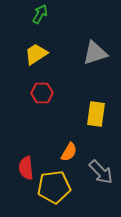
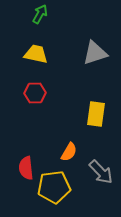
yellow trapezoid: rotated 45 degrees clockwise
red hexagon: moved 7 px left
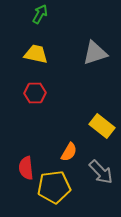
yellow rectangle: moved 6 px right, 12 px down; rotated 60 degrees counterclockwise
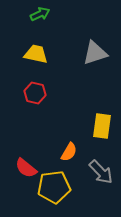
green arrow: rotated 36 degrees clockwise
red hexagon: rotated 15 degrees clockwise
yellow rectangle: rotated 60 degrees clockwise
red semicircle: rotated 45 degrees counterclockwise
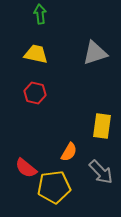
green arrow: rotated 72 degrees counterclockwise
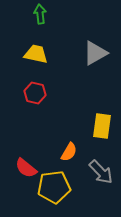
gray triangle: rotated 12 degrees counterclockwise
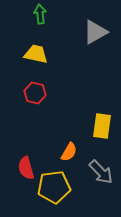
gray triangle: moved 21 px up
red semicircle: rotated 35 degrees clockwise
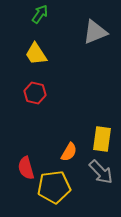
green arrow: rotated 42 degrees clockwise
gray triangle: rotated 8 degrees clockwise
yellow trapezoid: rotated 135 degrees counterclockwise
yellow rectangle: moved 13 px down
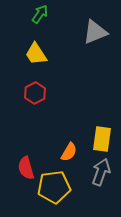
red hexagon: rotated 20 degrees clockwise
gray arrow: rotated 116 degrees counterclockwise
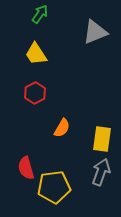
orange semicircle: moved 7 px left, 24 px up
